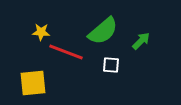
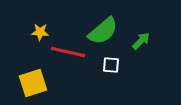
yellow star: moved 1 px left
red line: moved 2 px right; rotated 8 degrees counterclockwise
yellow square: rotated 12 degrees counterclockwise
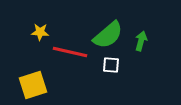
green semicircle: moved 5 px right, 4 px down
green arrow: rotated 30 degrees counterclockwise
red line: moved 2 px right
yellow square: moved 2 px down
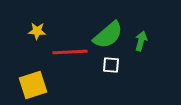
yellow star: moved 3 px left, 1 px up
red line: rotated 16 degrees counterclockwise
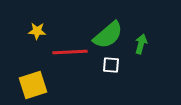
green arrow: moved 3 px down
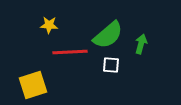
yellow star: moved 12 px right, 6 px up
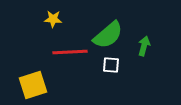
yellow star: moved 4 px right, 6 px up
green arrow: moved 3 px right, 2 px down
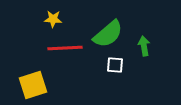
green semicircle: moved 1 px up
green arrow: rotated 24 degrees counterclockwise
red line: moved 5 px left, 4 px up
white square: moved 4 px right
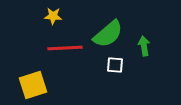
yellow star: moved 3 px up
